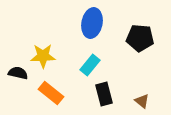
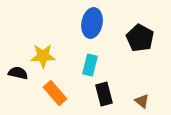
black pentagon: rotated 24 degrees clockwise
cyan rectangle: rotated 25 degrees counterclockwise
orange rectangle: moved 4 px right; rotated 10 degrees clockwise
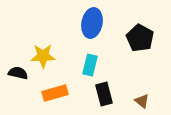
orange rectangle: rotated 65 degrees counterclockwise
